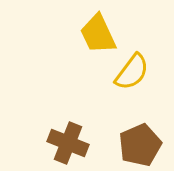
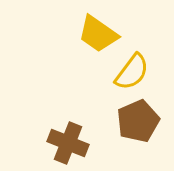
yellow trapezoid: rotated 30 degrees counterclockwise
brown pentagon: moved 2 px left, 24 px up
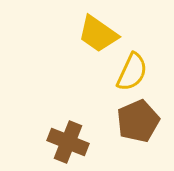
yellow semicircle: rotated 12 degrees counterclockwise
brown cross: moved 1 px up
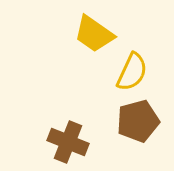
yellow trapezoid: moved 4 px left
brown pentagon: rotated 9 degrees clockwise
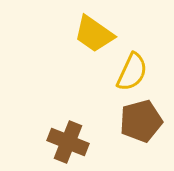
brown pentagon: moved 3 px right
